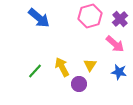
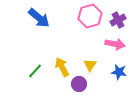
purple cross: moved 2 px left, 1 px down; rotated 14 degrees clockwise
pink arrow: rotated 30 degrees counterclockwise
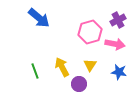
pink hexagon: moved 16 px down
green line: rotated 63 degrees counterclockwise
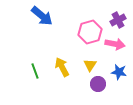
blue arrow: moved 3 px right, 2 px up
purple circle: moved 19 px right
